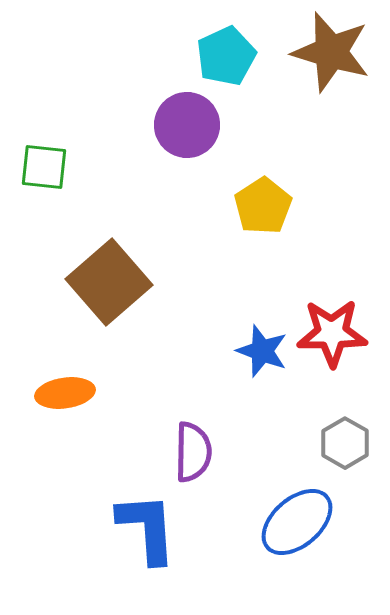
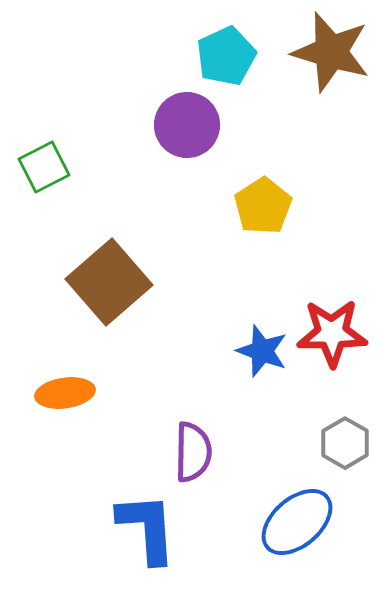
green square: rotated 33 degrees counterclockwise
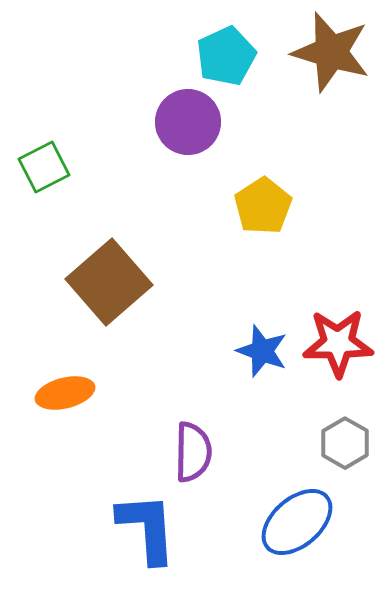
purple circle: moved 1 px right, 3 px up
red star: moved 6 px right, 10 px down
orange ellipse: rotated 6 degrees counterclockwise
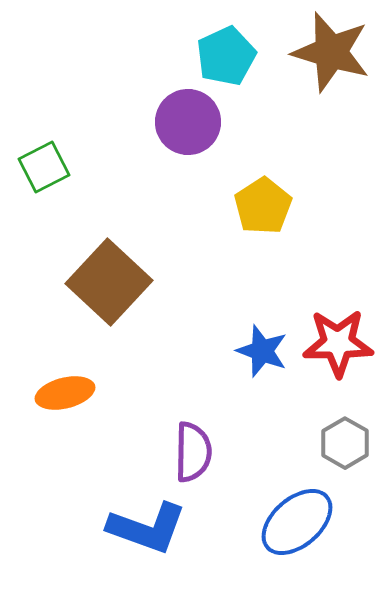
brown square: rotated 6 degrees counterclockwise
blue L-shape: rotated 114 degrees clockwise
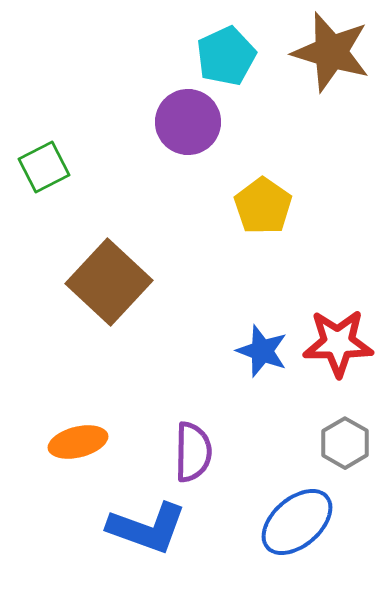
yellow pentagon: rotated 4 degrees counterclockwise
orange ellipse: moved 13 px right, 49 px down
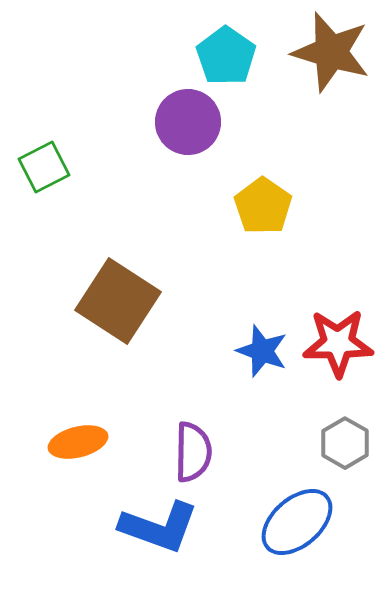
cyan pentagon: rotated 12 degrees counterclockwise
brown square: moved 9 px right, 19 px down; rotated 10 degrees counterclockwise
blue L-shape: moved 12 px right, 1 px up
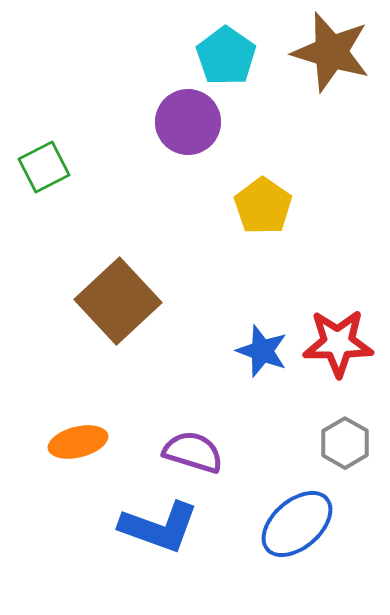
brown square: rotated 14 degrees clockwise
purple semicircle: rotated 74 degrees counterclockwise
blue ellipse: moved 2 px down
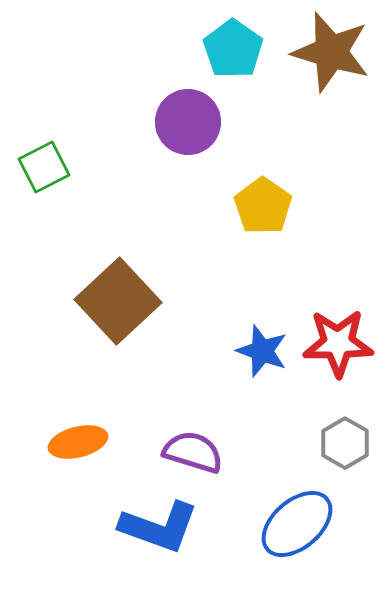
cyan pentagon: moved 7 px right, 7 px up
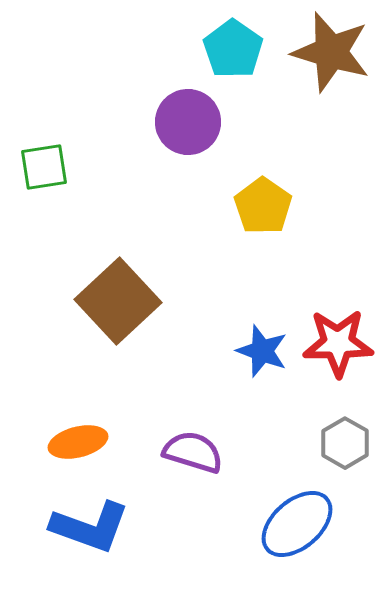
green square: rotated 18 degrees clockwise
blue L-shape: moved 69 px left
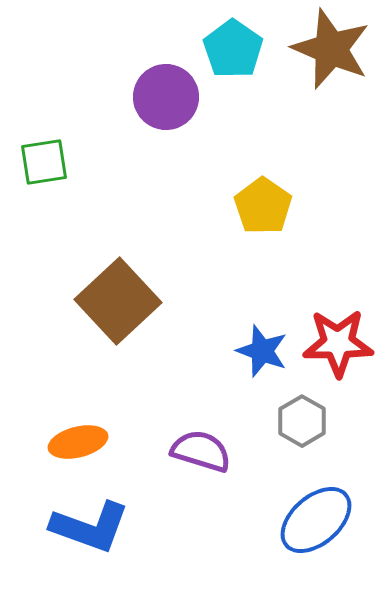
brown star: moved 3 px up; rotated 6 degrees clockwise
purple circle: moved 22 px left, 25 px up
green square: moved 5 px up
gray hexagon: moved 43 px left, 22 px up
purple semicircle: moved 8 px right, 1 px up
blue ellipse: moved 19 px right, 4 px up
